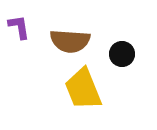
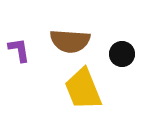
purple L-shape: moved 23 px down
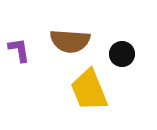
yellow trapezoid: moved 6 px right, 1 px down
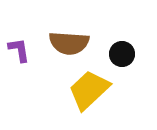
brown semicircle: moved 1 px left, 2 px down
yellow trapezoid: rotated 69 degrees clockwise
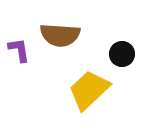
brown semicircle: moved 9 px left, 8 px up
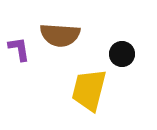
purple L-shape: moved 1 px up
yellow trapezoid: rotated 33 degrees counterclockwise
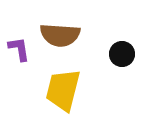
yellow trapezoid: moved 26 px left
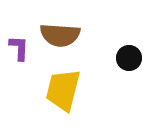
purple L-shape: moved 1 px up; rotated 12 degrees clockwise
black circle: moved 7 px right, 4 px down
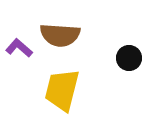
purple L-shape: rotated 52 degrees counterclockwise
yellow trapezoid: moved 1 px left
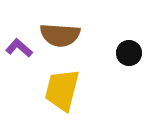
black circle: moved 5 px up
